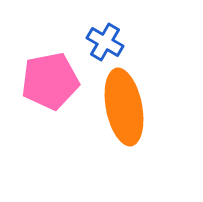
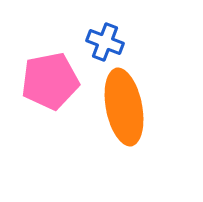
blue cross: rotated 9 degrees counterclockwise
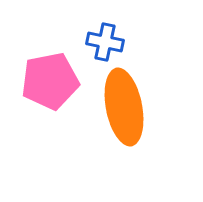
blue cross: rotated 9 degrees counterclockwise
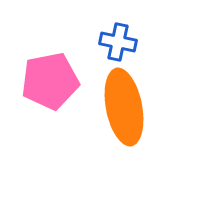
blue cross: moved 13 px right
